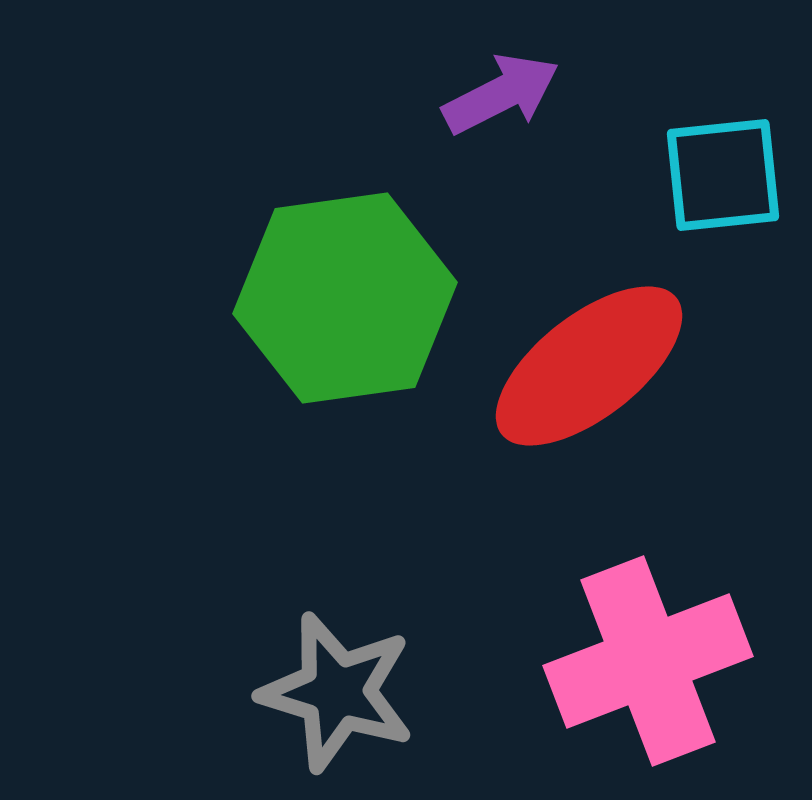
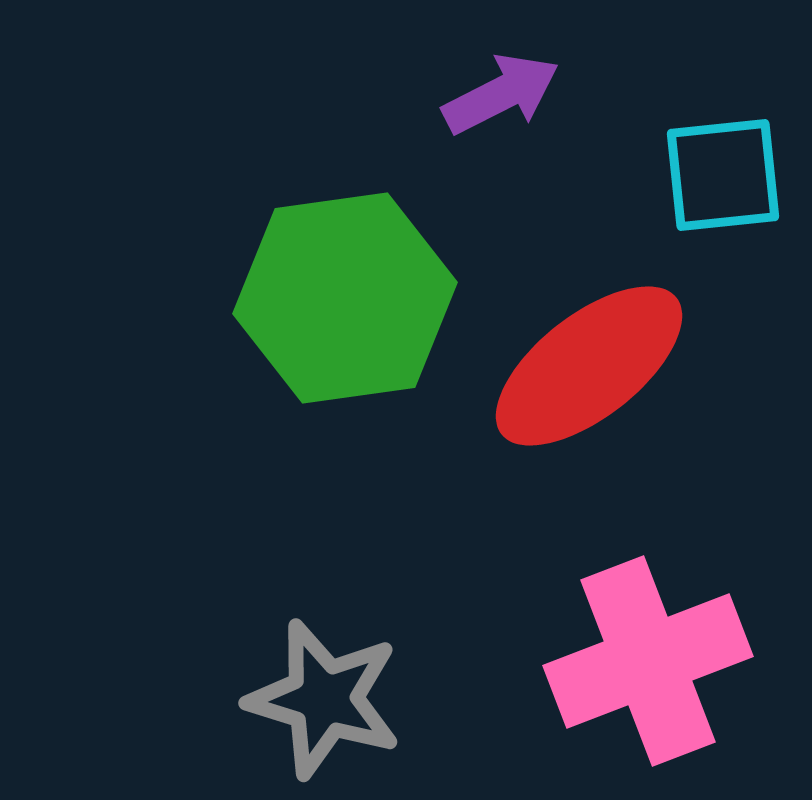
gray star: moved 13 px left, 7 px down
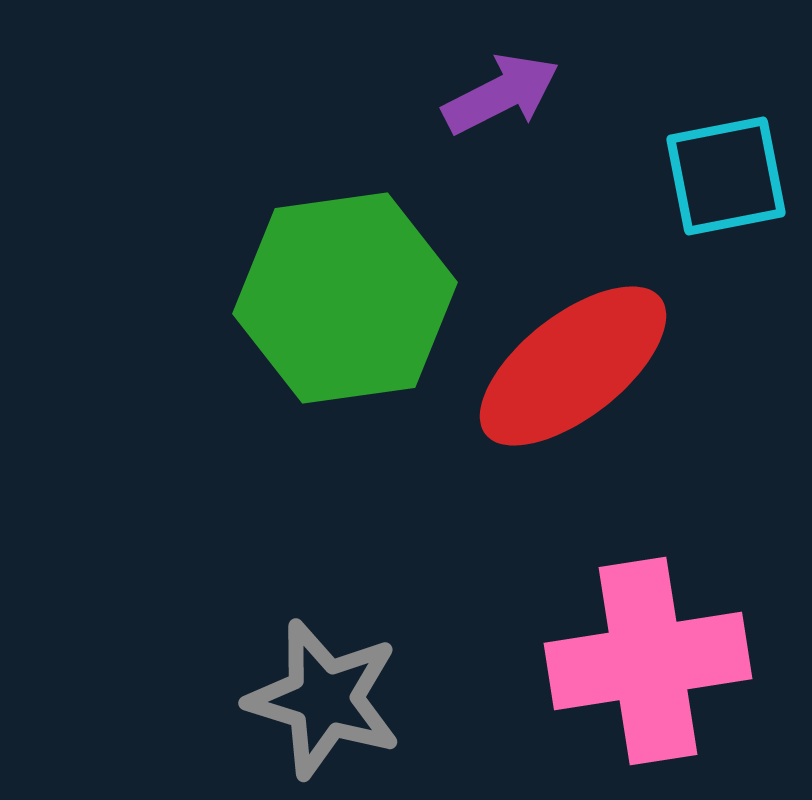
cyan square: moved 3 px right, 1 px down; rotated 5 degrees counterclockwise
red ellipse: moved 16 px left
pink cross: rotated 12 degrees clockwise
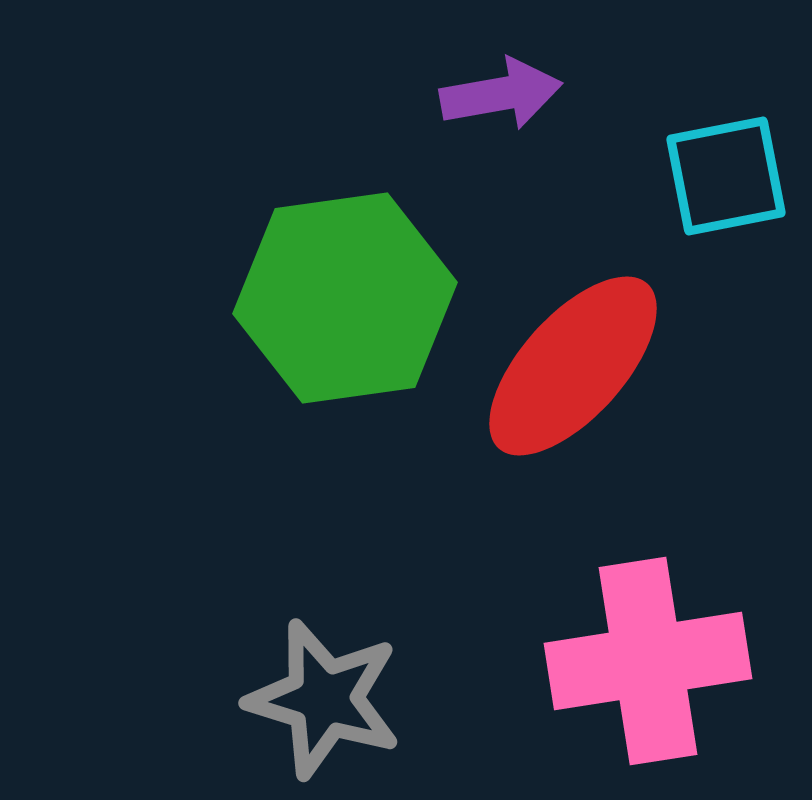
purple arrow: rotated 17 degrees clockwise
red ellipse: rotated 10 degrees counterclockwise
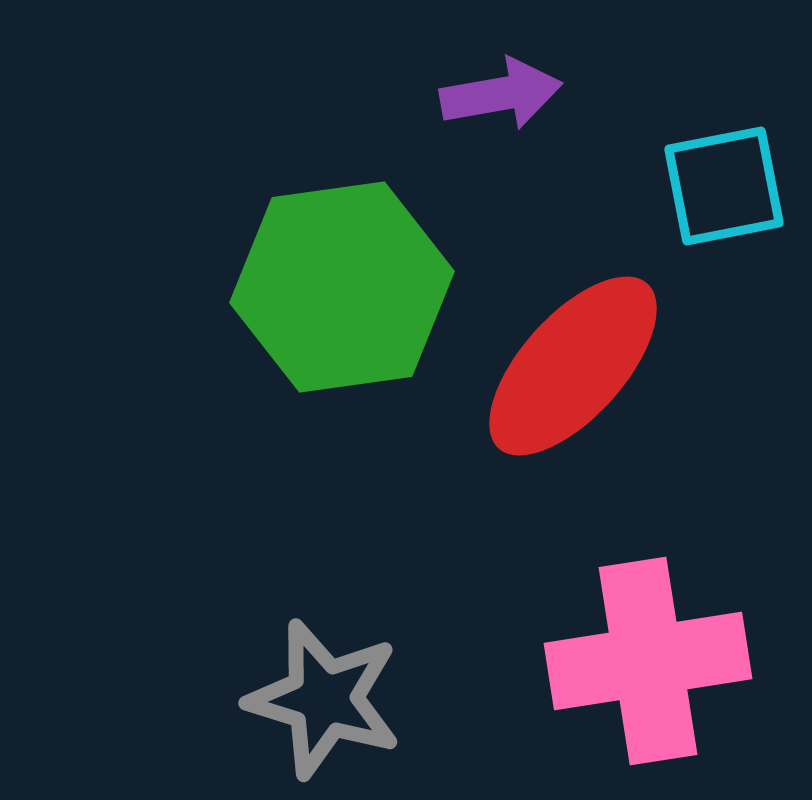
cyan square: moved 2 px left, 10 px down
green hexagon: moved 3 px left, 11 px up
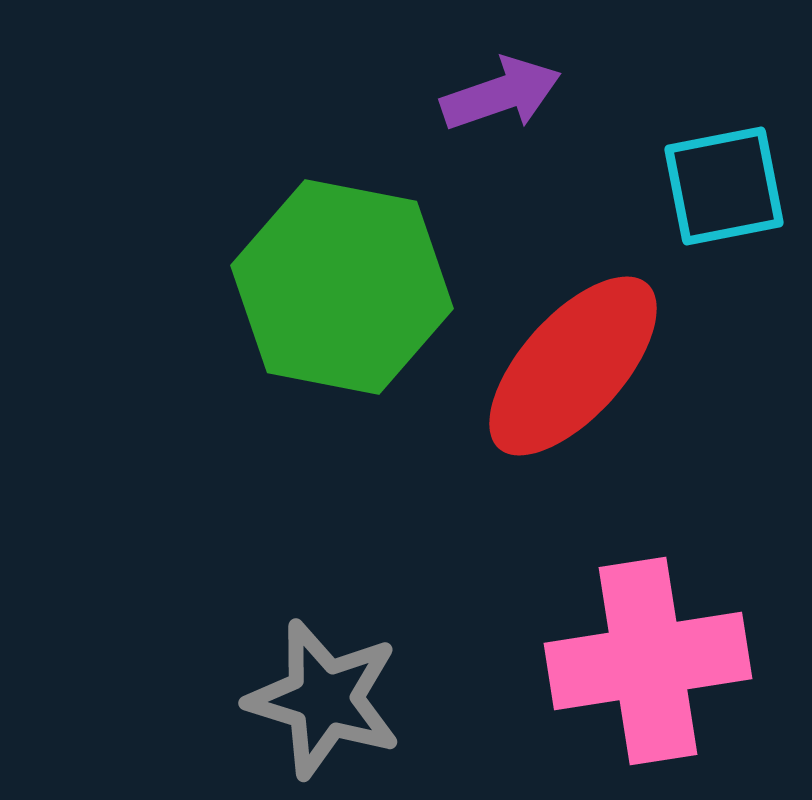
purple arrow: rotated 9 degrees counterclockwise
green hexagon: rotated 19 degrees clockwise
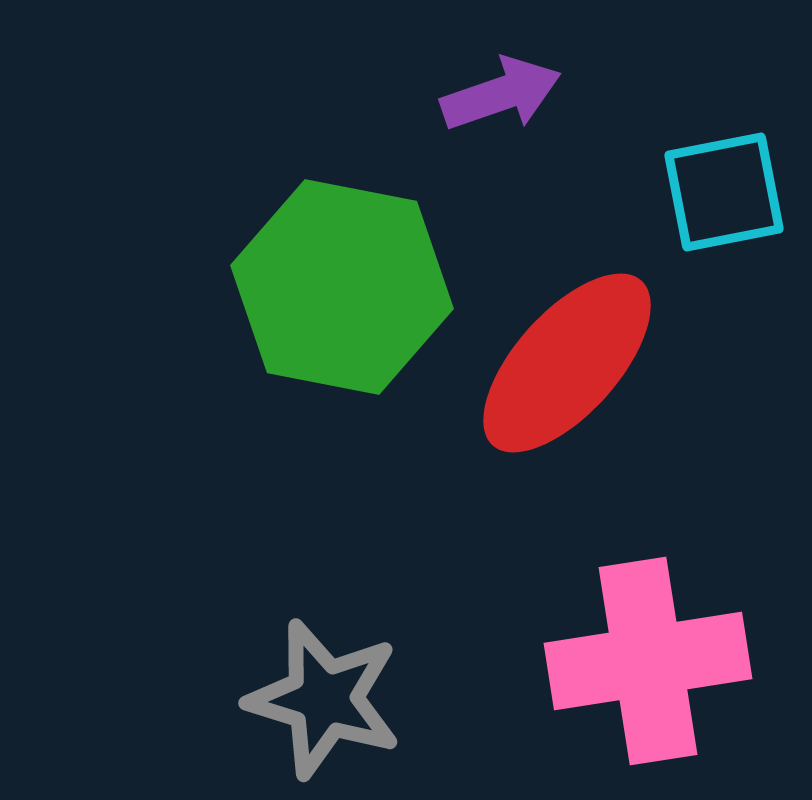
cyan square: moved 6 px down
red ellipse: moved 6 px left, 3 px up
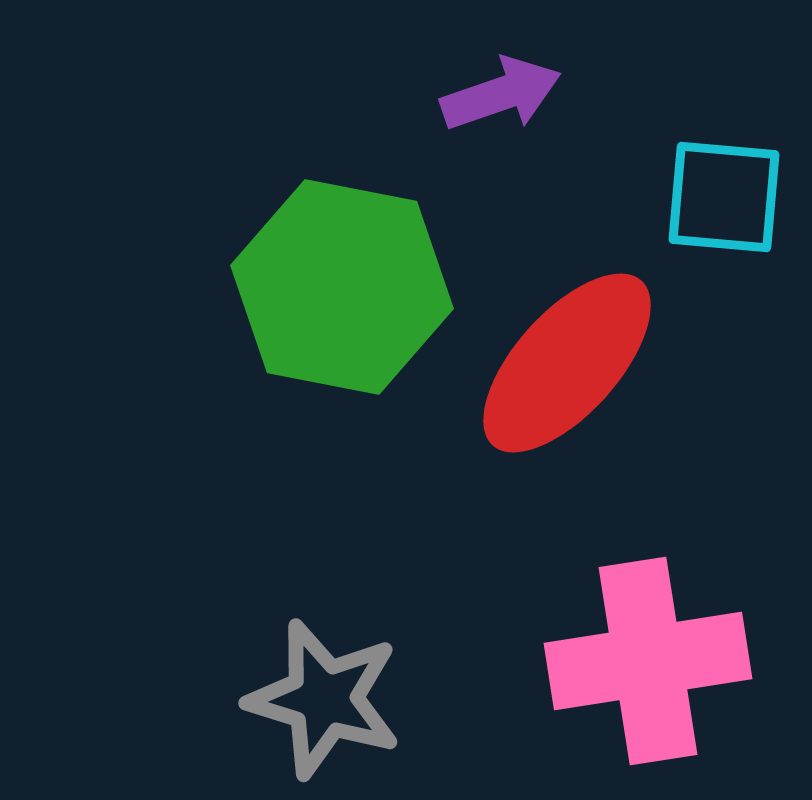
cyan square: moved 5 px down; rotated 16 degrees clockwise
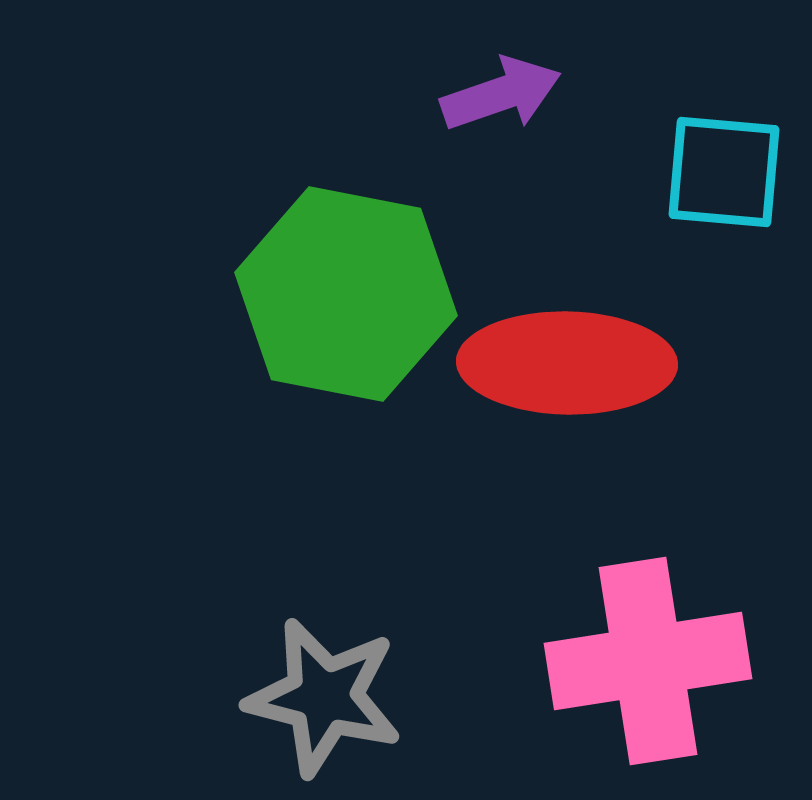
cyan square: moved 25 px up
green hexagon: moved 4 px right, 7 px down
red ellipse: rotated 49 degrees clockwise
gray star: moved 2 px up; rotated 3 degrees counterclockwise
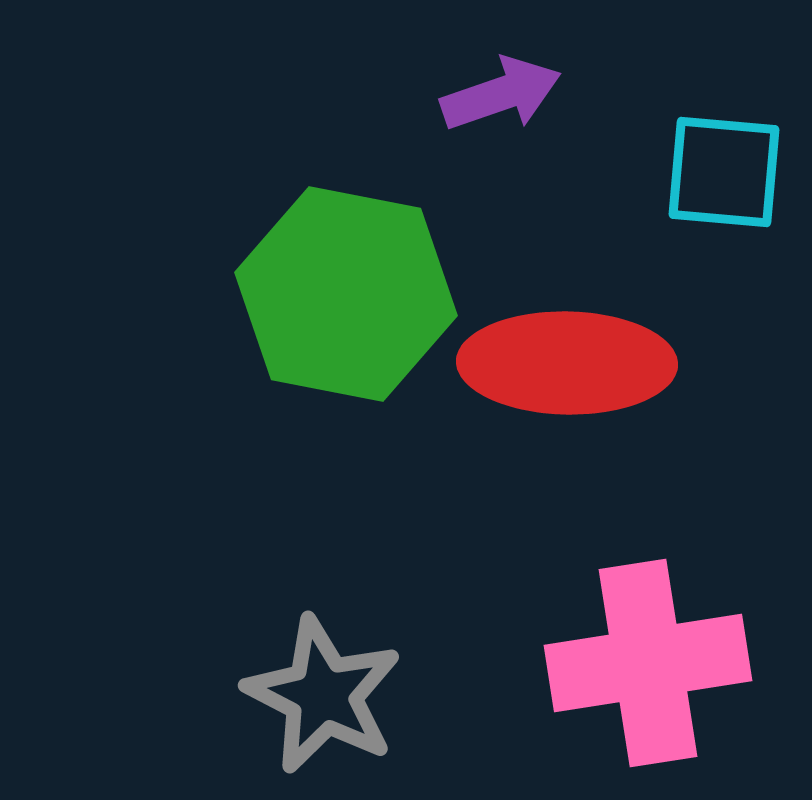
pink cross: moved 2 px down
gray star: moved 1 px left, 2 px up; rotated 13 degrees clockwise
